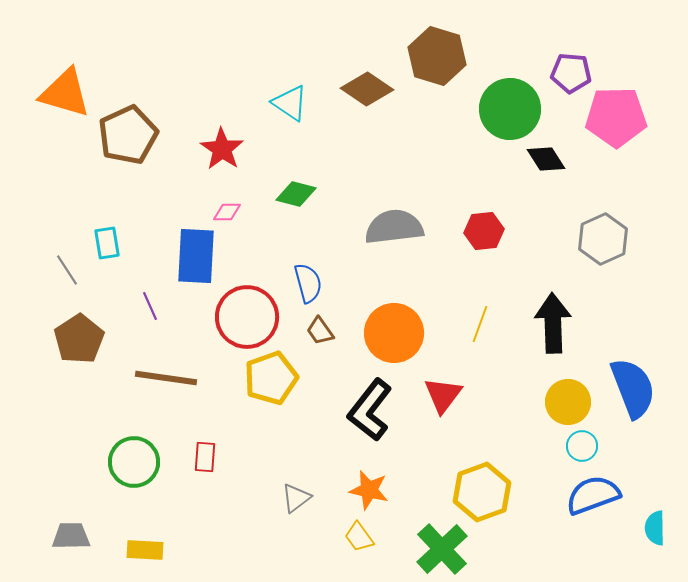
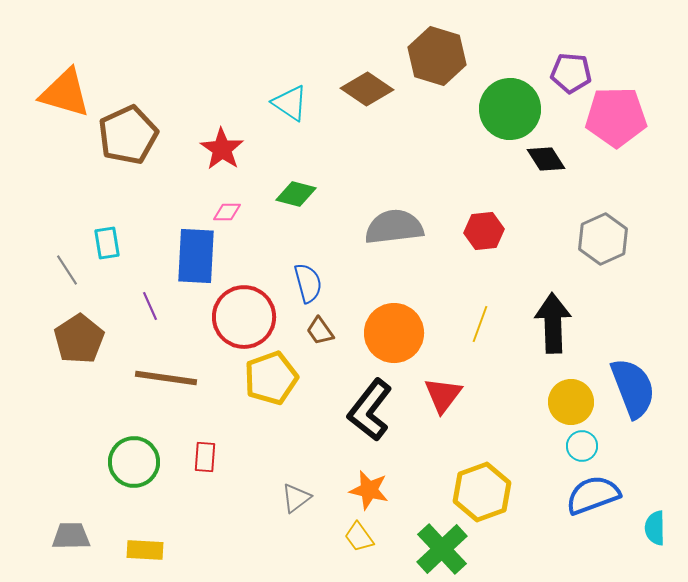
red circle at (247, 317): moved 3 px left
yellow circle at (568, 402): moved 3 px right
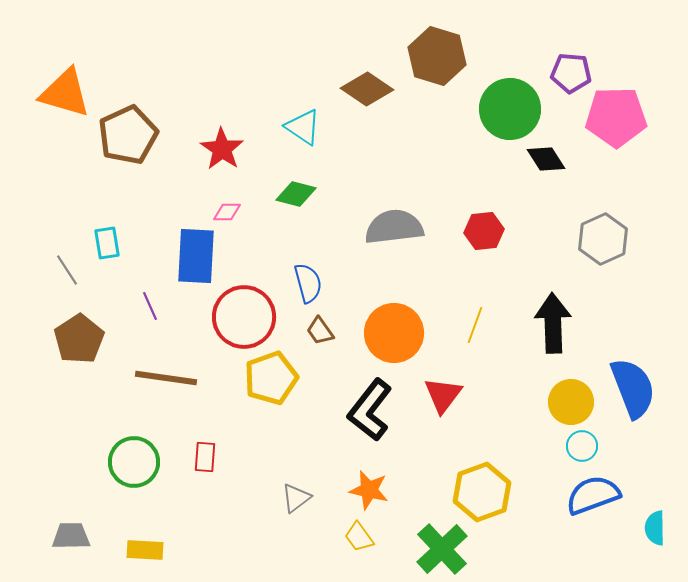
cyan triangle at (290, 103): moved 13 px right, 24 px down
yellow line at (480, 324): moved 5 px left, 1 px down
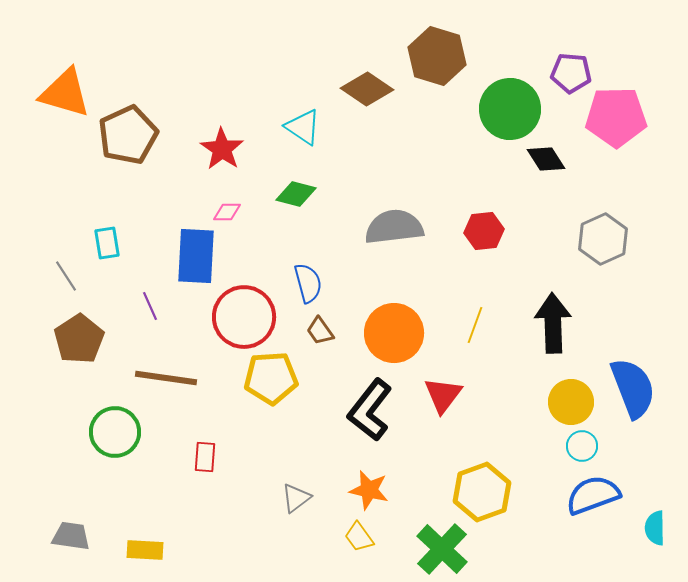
gray line at (67, 270): moved 1 px left, 6 px down
yellow pentagon at (271, 378): rotated 16 degrees clockwise
green circle at (134, 462): moved 19 px left, 30 px up
gray trapezoid at (71, 536): rotated 9 degrees clockwise
green cross at (442, 549): rotated 4 degrees counterclockwise
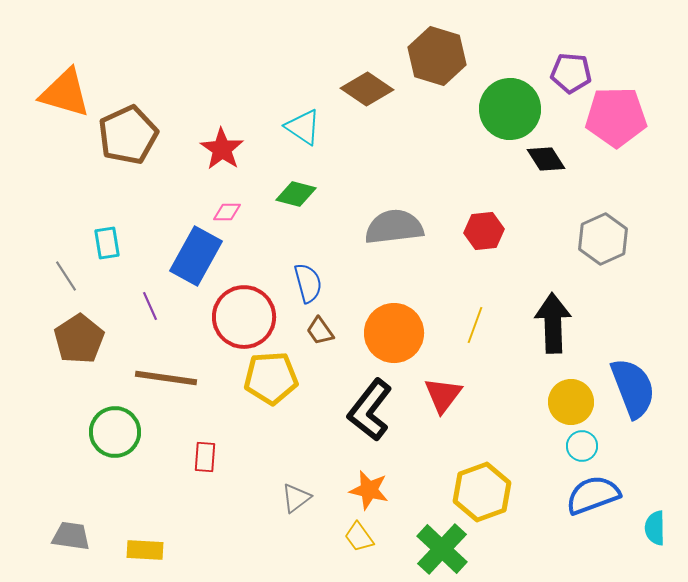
blue rectangle at (196, 256): rotated 26 degrees clockwise
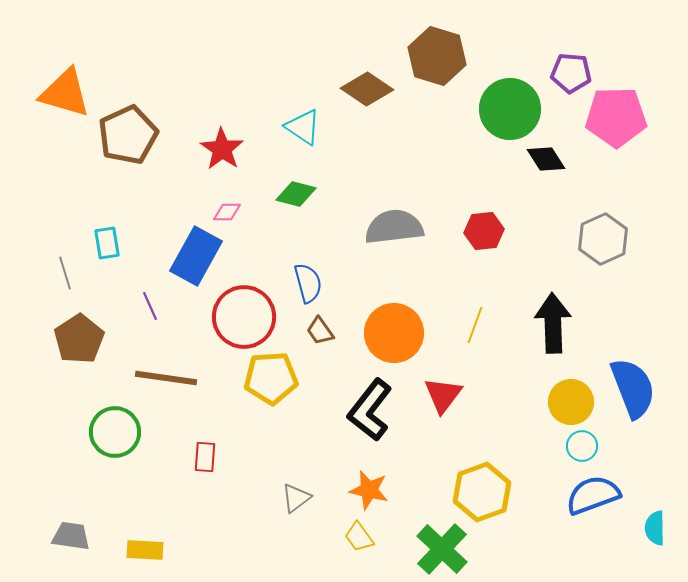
gray line at (66, 276): moved 1 px left, 3 px up; rotated 16 degrees clockwise
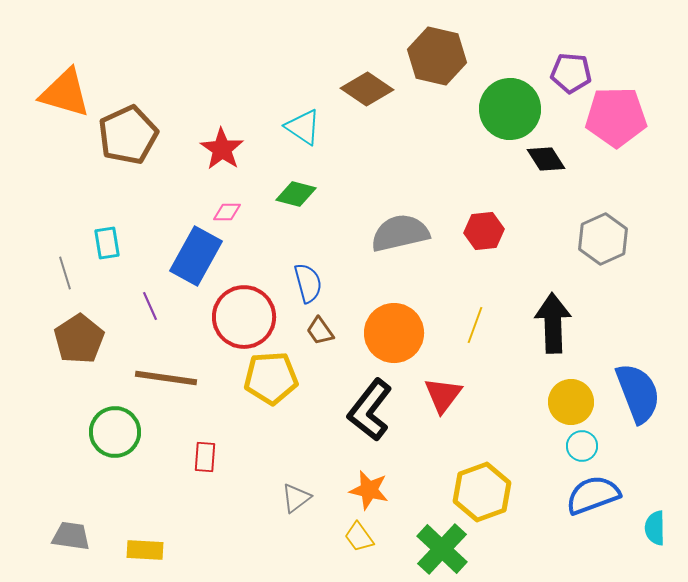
brown hexagon at (437, 56): rotated 4 degrees counterclockwise
gray semicircle at (394, 227): moved 6 px right, 6 px down; rotated 6 degrees counterclockwise
blue semicircle at (633, 388): moved 5 px right, 5 px down
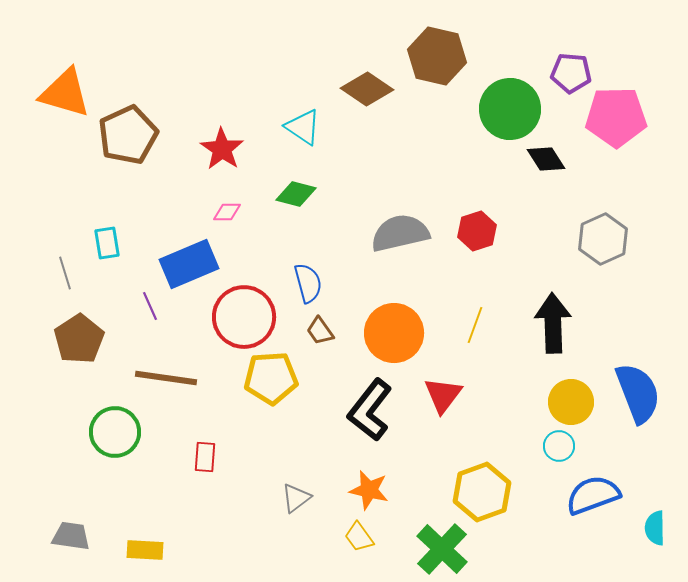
red hexagon at (484, 231): moved 7 px left; rotated 12 degrees counterclockwise
blue rectangle at (196, 256): moved 7 px left, 8 px down; rotated 38 degrees clockwise
cyan circle at (582, 446): moved 23 px left
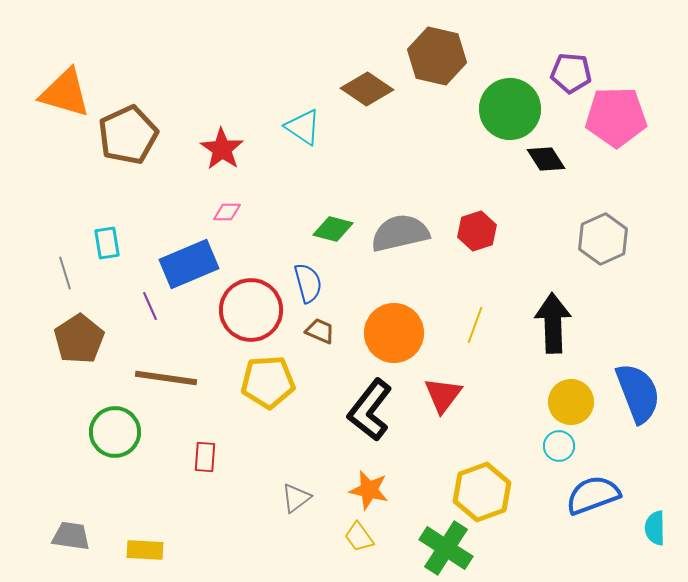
green diamond at (296, 194): moved 37 px right, 35 px down
red circle at (244, 317): moved 7 px right, 7 px up
brown trapezoid at (320, 331): rotated 148 degrees clockwise
yellow pentagon at (271, 378): moved 3 px left, 4 px down
green cross at (442, 549): moved 4 px right, 1 px up; rotated 10 degrees counterclockwise
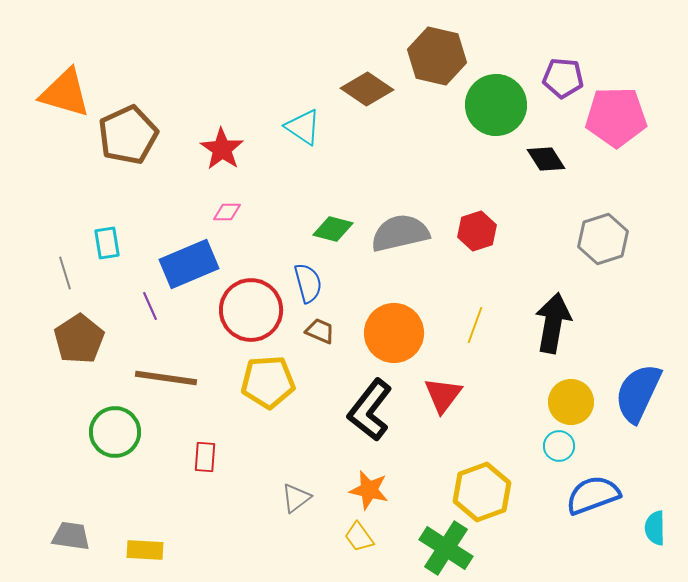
purple pentagon at (571, 73): moved 8 px left, 5 px down
green circle at (510, 109): moved 14 px left, 4 px up
gray hexagon at (603, 239): rotated 6 degrees clockwise
black arrow at (553, 323): rotated 12 degrees clockwise
blue semicircle at (638, 393): rotated 134 degrees counterclockwise
